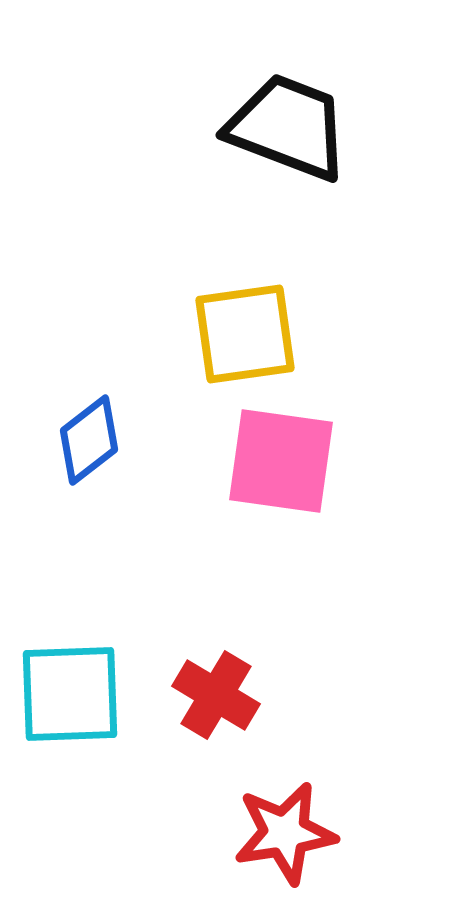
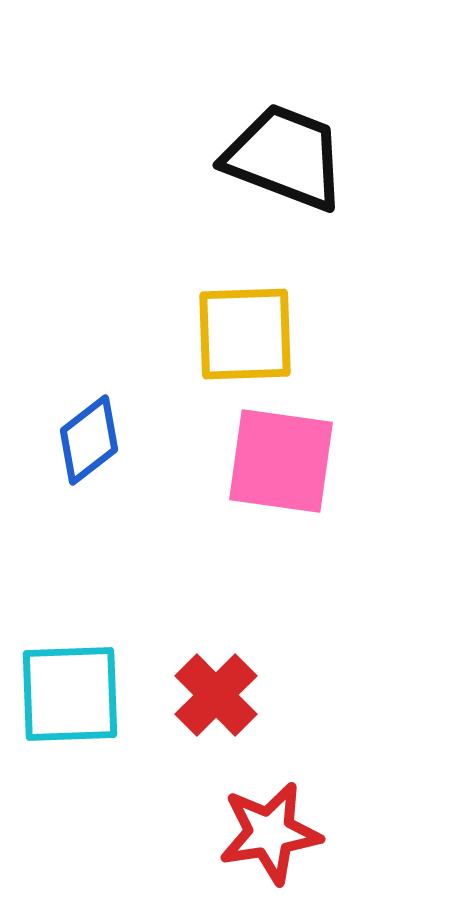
black trapezoid: moved 3 px left, 30 px down
yellow square: rotated 6 degrees clockwise
red cross: rotated 14 degrees clockwise
red star: moved 15 px left
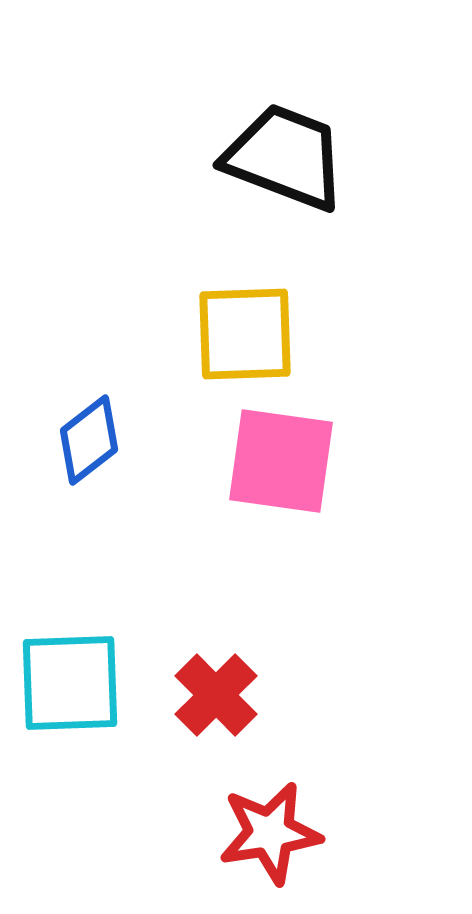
cyan square: moved 11 px up
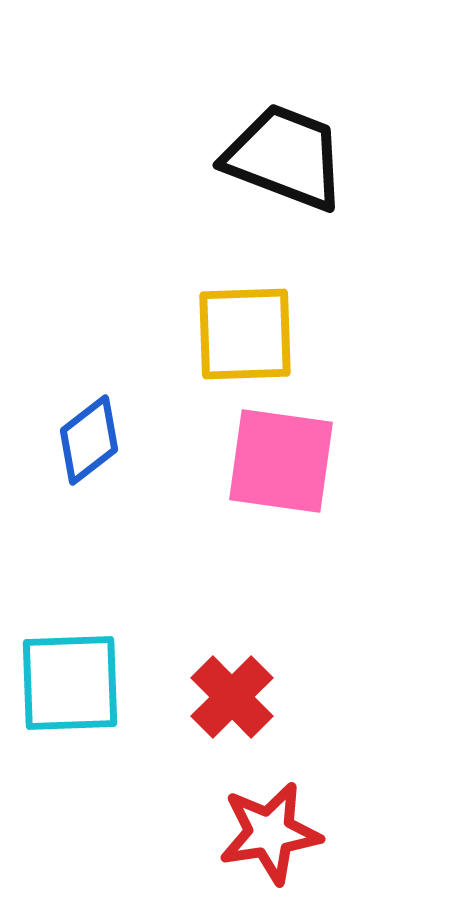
red cross: moved 16 px right, 2 px down
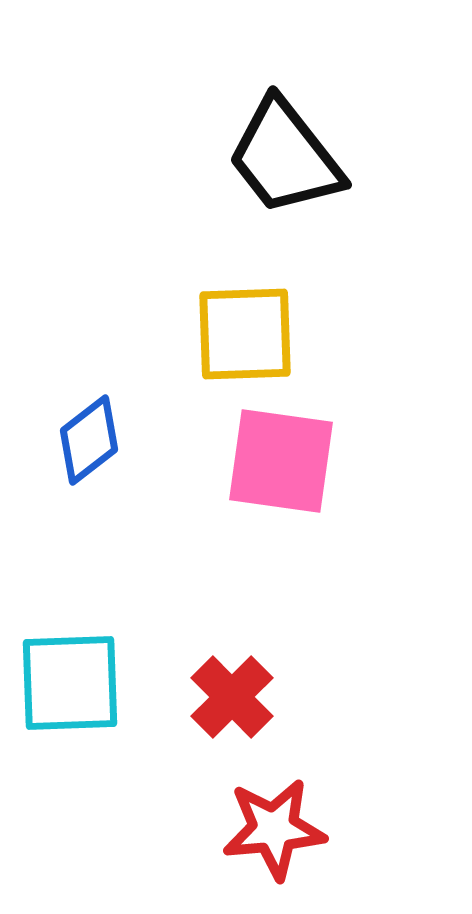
black trapezoid: rotated 149 degrees counterclockwise
red star: moved 4 px right, 4 px up; rotated 4 degrees clockwise
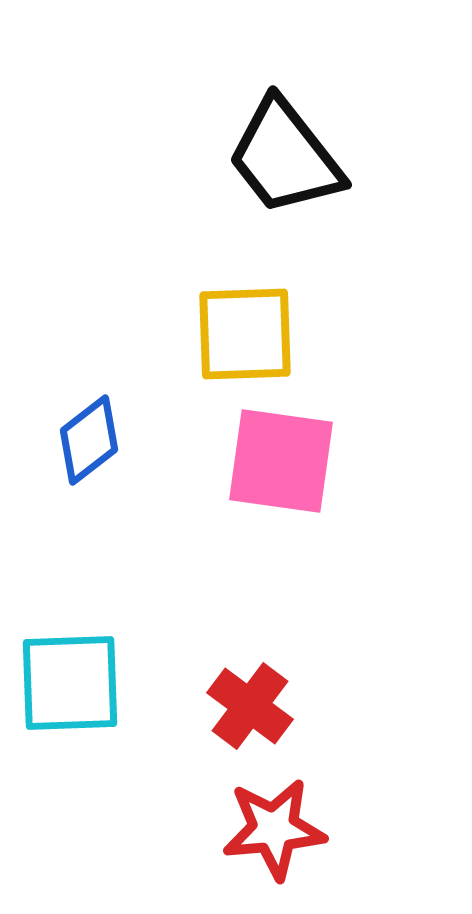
red cross: moved 18 px right, 9 px down; rotated 8 degrees counterclockwise
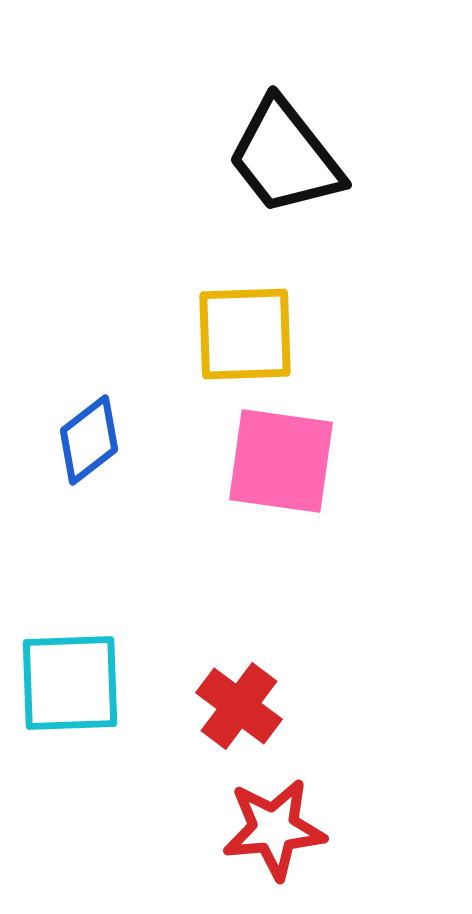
red cross: moved 11 px left
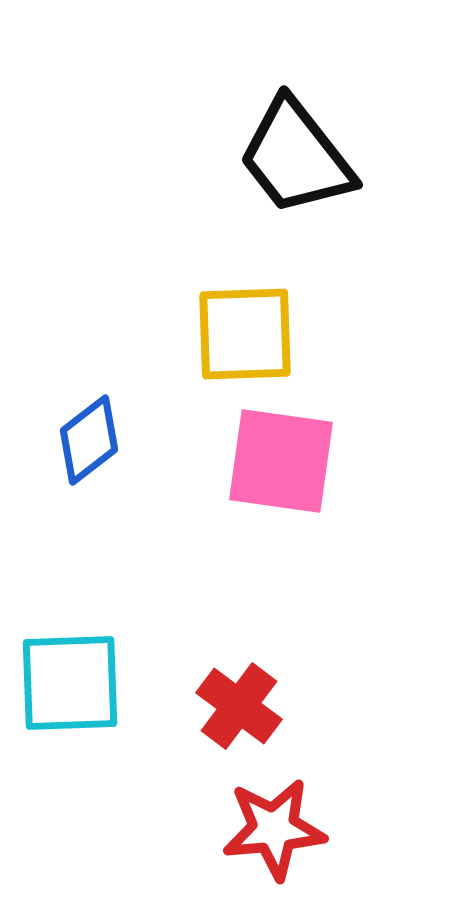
black trapezoid: moved 11 px right
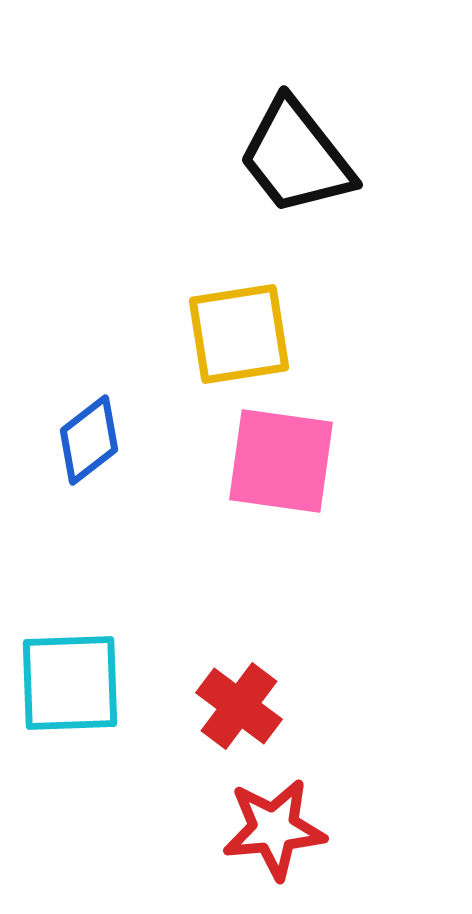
yellow square: moved 6 px left; rotated 7 degrees counterclockwise
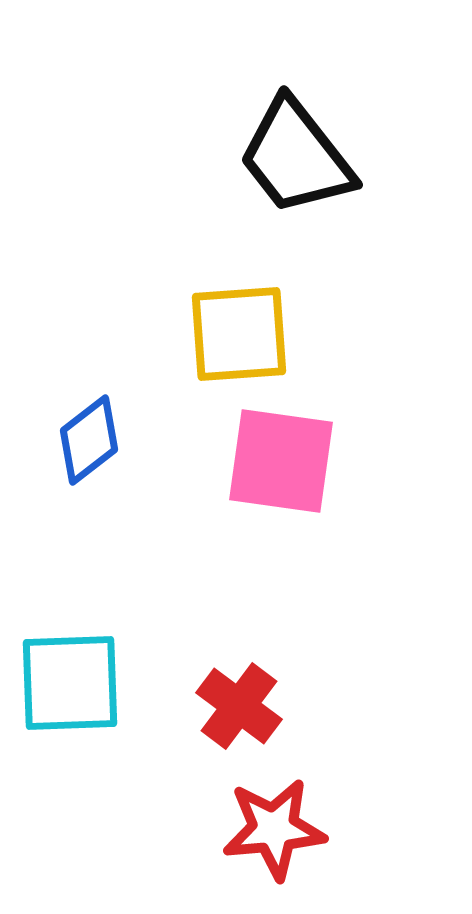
yellow square: rotated 5 degrees clockwise
